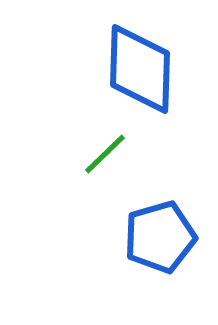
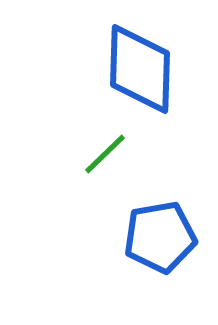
blue pentagon: rotated 6 degrees clockwise
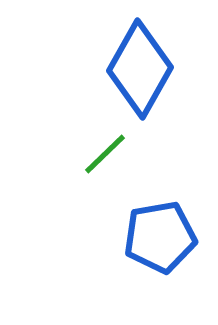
blue diamond: rotated 28 degrees clockwise
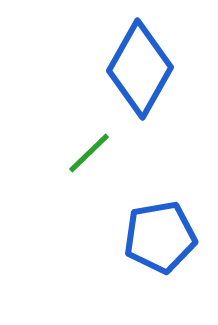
green line: moved 16 px left, 1 px up
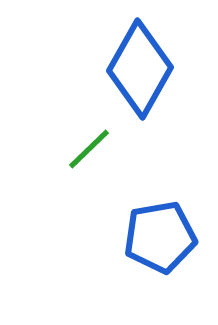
green line: moved 4 px up
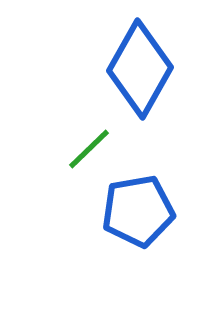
blue pentagon: moved 22 px left, 26 px up
